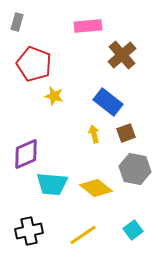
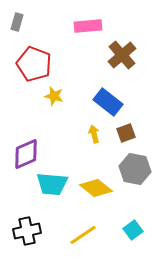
black cross: moved 2 px left
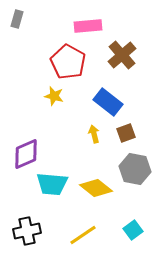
gray rectangle: moved 3 px up
red pentagon: moved 34 px right, 2 px up; rotated 8 degrees clockwise
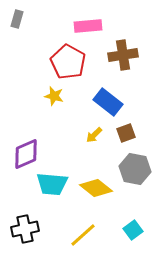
brown cross: moved 1 px right; rotated 32 degrees clockwise
yellow arrow: moved 1 px down; rotated 120 degrees counterclockwise
black cross: moved 2 px left, 2 px up
yellow line: rotated 8 degrees counterclockwise
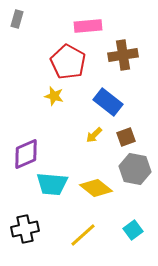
brown square: moved 4 px down
